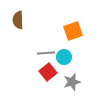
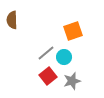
brown semicircle: moved 6 px left
gray line: rotated 36 degrees counterclockwise
red square: moved 4 px down
gray star: moved 1 px up
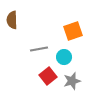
gray line: moved 7 px left, 4 px up; rotated 30 degrees clockwise
